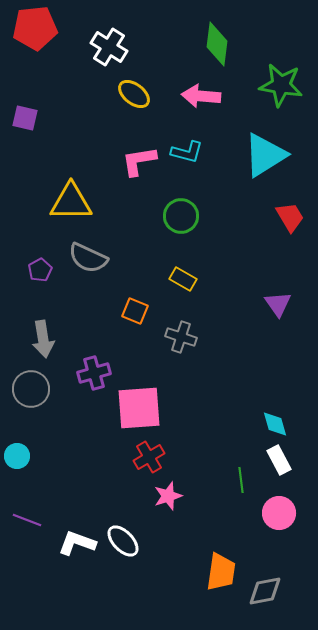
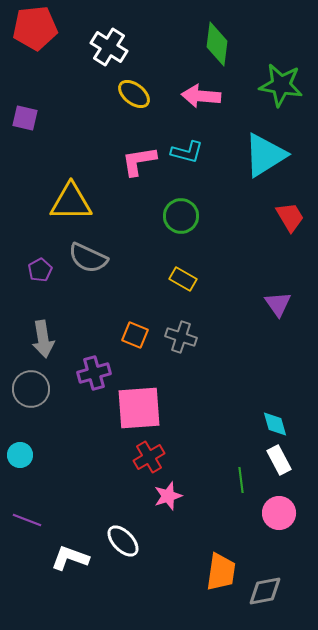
orange square: moved 24 px down
cyan circle: moved 3 px right, 1 px up
white L-shape: moved 7 px left, 15 px down
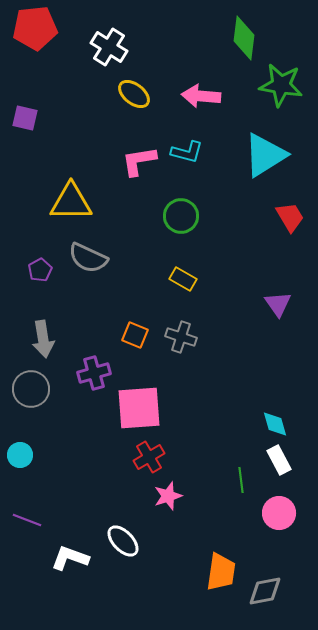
green diamond: moved 27 px right, 6 px up
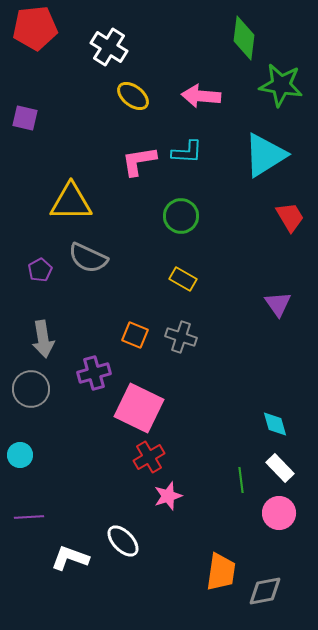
yellow ellipse: moved 1 px left, 2 px down
cyan L-shape: rotated 12 degrees counterclockwise
pink square: rotated 30 degrees clockwise
white rectangle: moved 1 px right, 8 px down; rotated 16 degrees counterclockwise
purple line: moved 2 px right, 3 px up; rotated 24 degrees counterclockwise
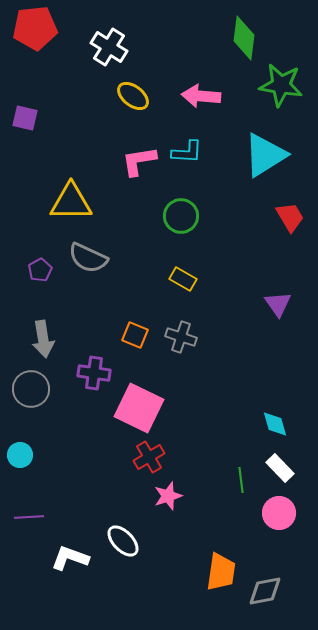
purple cross: rotated 24 degrees clockwise
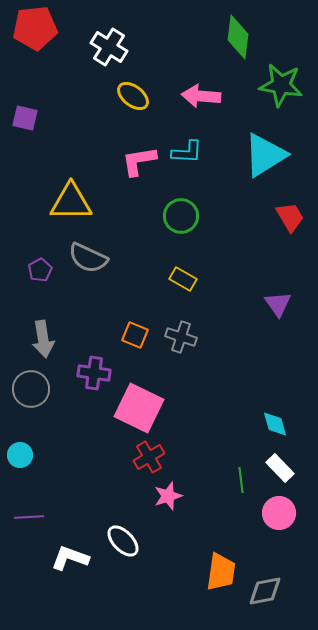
green diamond: moved 6 px left, 1 px up
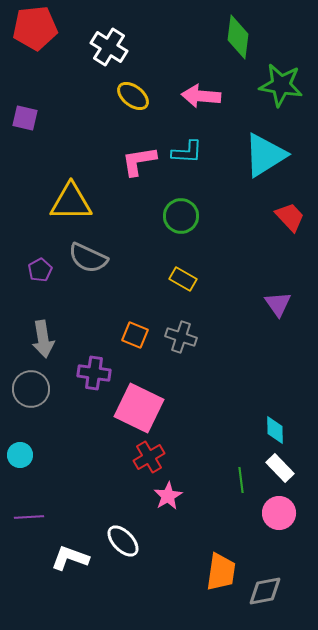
red trapezoid: rotated 12 degrees counterclockwise
cyan diamond: moved 6 px down; rotated 16 degrees clockwise
pink star: rotated 12 degrees counterclockwise
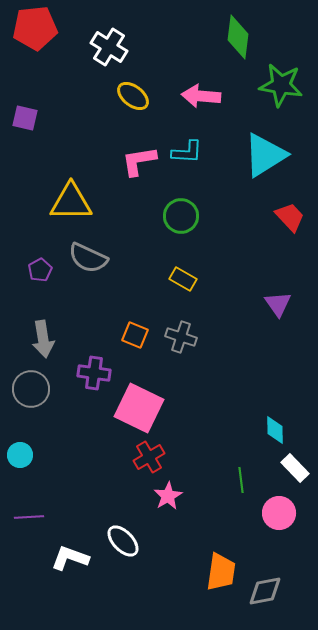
white rectangle: moved 15 px right
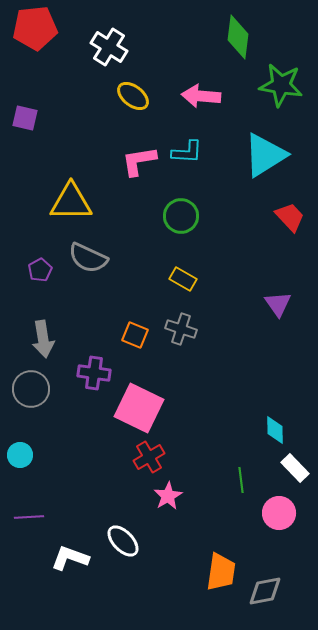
gray cross: moved 8 px up
